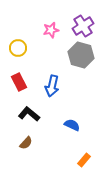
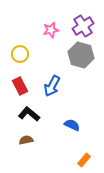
yellow circle: moved 2 px right, 6 px down
red rectangle: moved 1 px right, 4 px down
blue arrow: rotated 15 degrees clockwise
brown semicircle: moved 3 px up; rotated 144 degrees counterclockwise
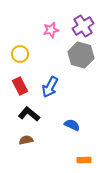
blue arrow: moved 2 px left, 1 px down
orange rectangle: rotated 48 degrees clockwise
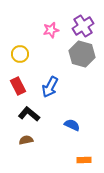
gray hexagon: moved 1 px right, 1 px up
red rectangle: moved 2 px left
